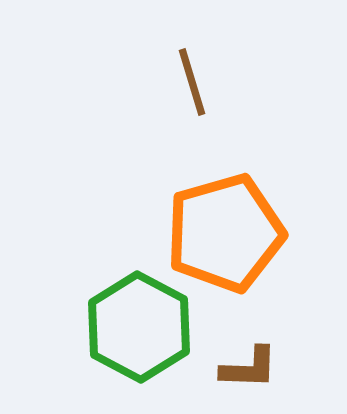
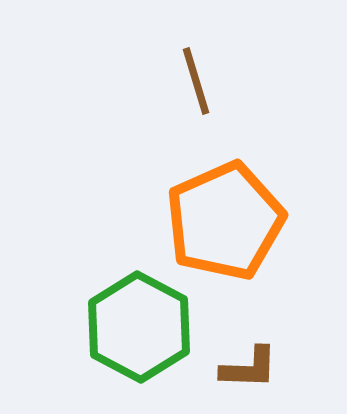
brown line: moved 4 px right, 1 px up
orange pentagon: moved 12 px up; rotated 8 degrees counterclockwise
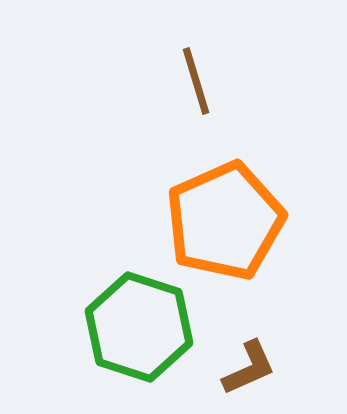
green hexagon: rotated 10 degrees counterclockwise
brown L-shape: rotated 26 degrees counterclockwise
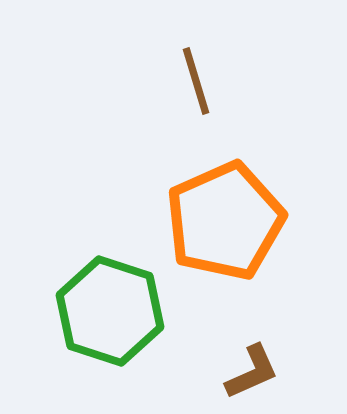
green hexagon: moved 29 px left, 16 px up
brown L-shape: moved 3 px right, 4 px down
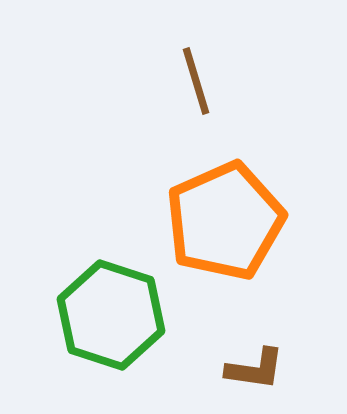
green hexagon: moved 1 px right, 4 px down
brown L-shape: moved 3 px right, 3 px up; rotated 32 degrees clockwise
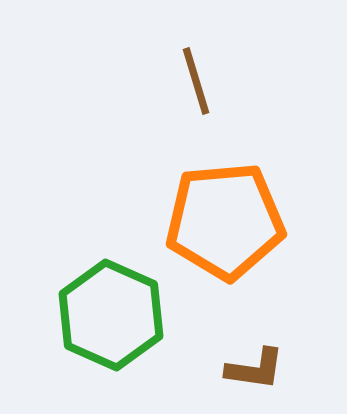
orange pentagon: rotated 19 degrees clockwise
green hexagon: rotated 6 degrees clockwise
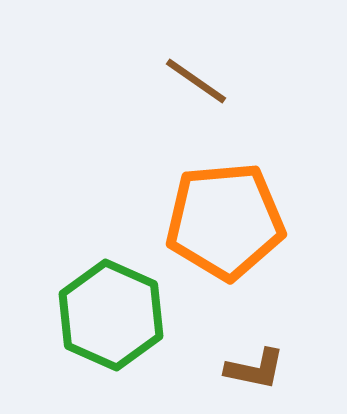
brown line: rotated 38 degrees counterclockwise
brown L-shape: rotated 4 degrees clockwise
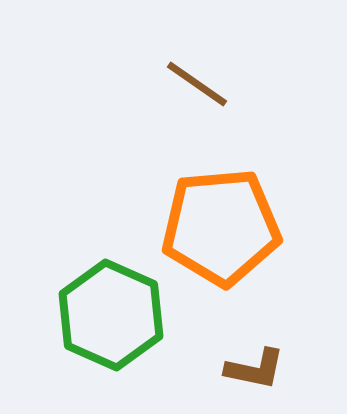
brown line: moved 1 px right, 3 px down
orange pentagon: moved 4 px left, 6 px down
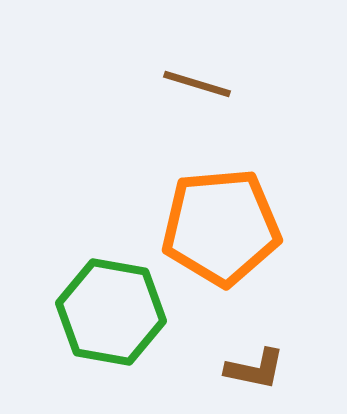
brown line: rotated 18 degrees counterclockwise
green hexagon: moved 3 px up; rotated 14 degrees counterclockwise
